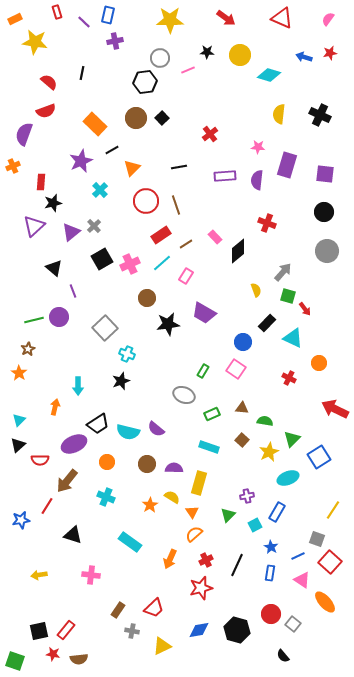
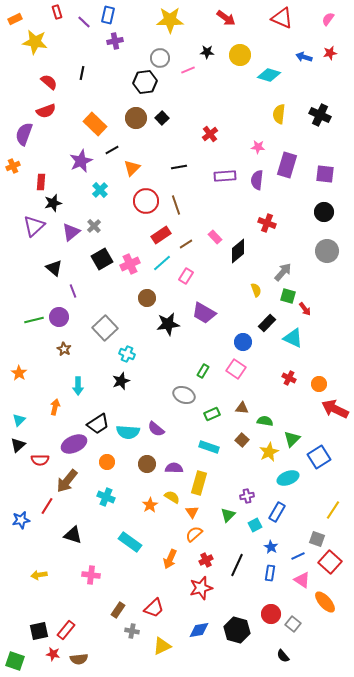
brown star at (28, 349): moved 36 px right; rotated 16 degrees counterclockwise
orange circle at (319, 363): moved 21 px down
cyan semicircle at (128, 432): rotated 10 degrees counterclockwise
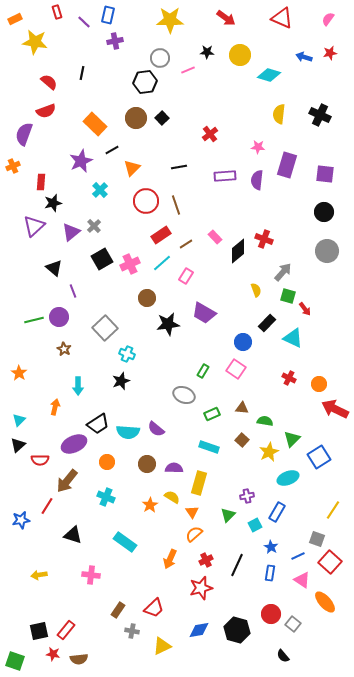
red cross at (267, 223): moved 3 px left, 16 px down
cyan rectangle at (130, 542): moved 5 px left
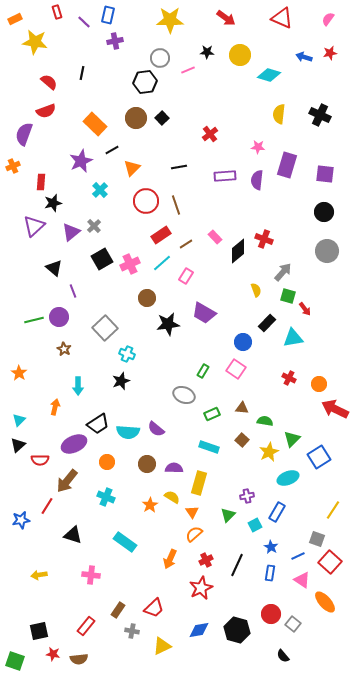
cyan triangle at (293, 338): rotated 35 degrees counterclockwise
red star at (201, 588): rotated 10 degrees counterclockwise
red rectangle at (66, 630): moved 20 px right, 4 px up
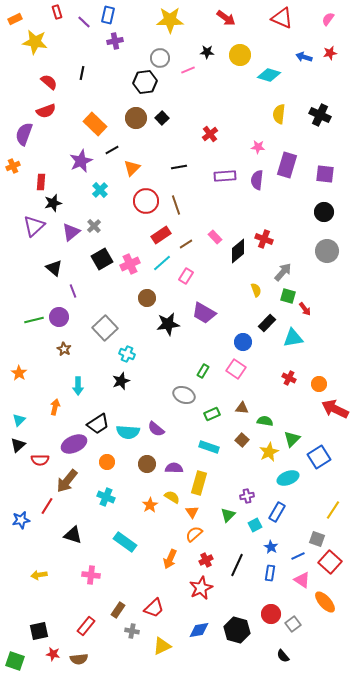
gray square at (293, 624): rotated 14 degrees clockwise
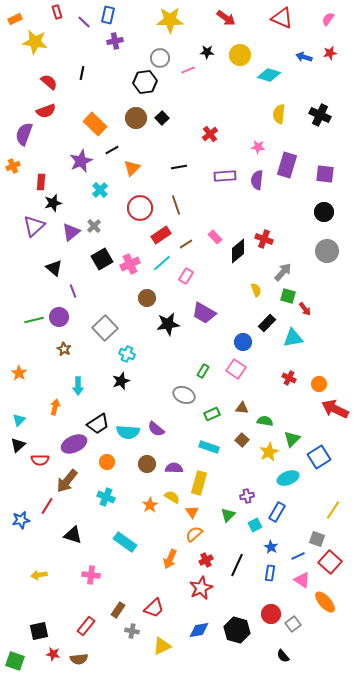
red circle at (146, 201): moved 6 px left, 7 px down
